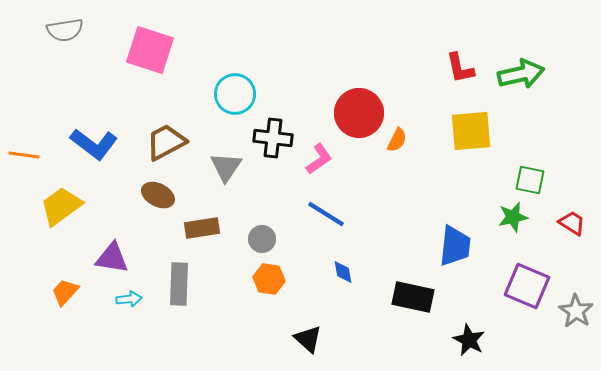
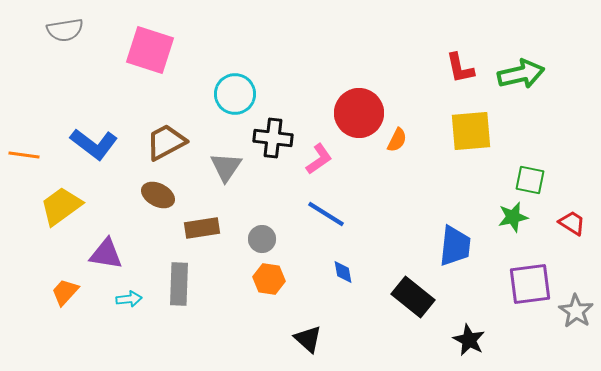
purple triangle: moved 6 px left, 4 px up
purple square: moved 3 px right, 2 px up; rotated 30 degrees counterclockwise
black rectangle: rotated 27 degrees clockwise
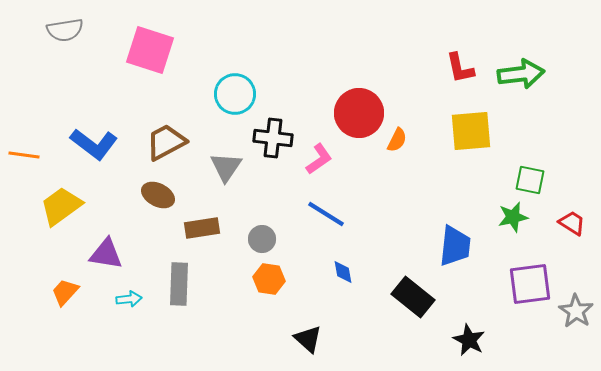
green arrow: rotated 6 degrees clockwise
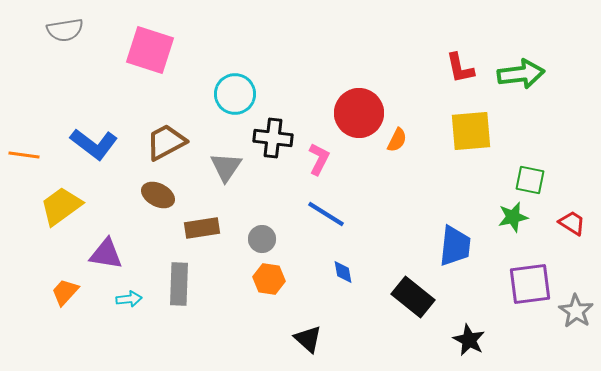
pink L-shape: rotated 28 degrees counterclockwise
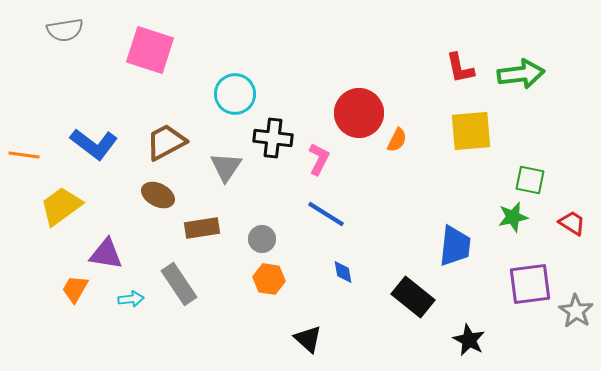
gray rectangle: rotated 36 degrees counterclockwise
orange trapezoid: moved 10 px right, 3 px up; rotated 12 degrees counterclockwise
cyan arrow: moved 2 px right
